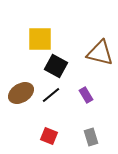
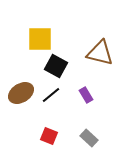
gray rectangle: moved 2 px left, 1 px down; rotated 30 degrees counterclockwise
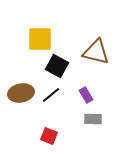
brown triangle: moved 4 px left, 1 px up
black square: moved 1 px right
brown ellipse: rotated 20 degrees clockwise
gray rectangle: moved 4 px right, 19 px up; rotated 42 degrees counterclockwise
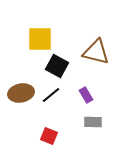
gray rectangle: moved 3 px down
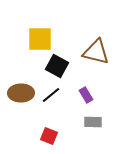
brown ellipse: rotated 10 degrees clockwise
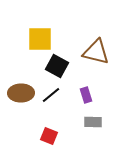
purple rectangle: rotated 14 degrees clockwise
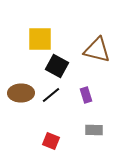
brown triangle: moved 1 px right, 2 px up
gray rectangle: moved 1 px right, 8 px down
red square: moved 2 px right, 5 px down
